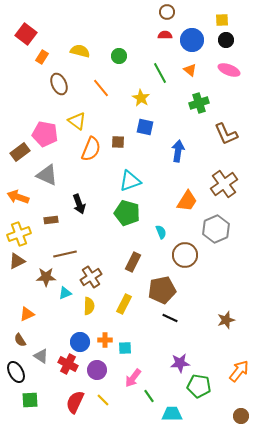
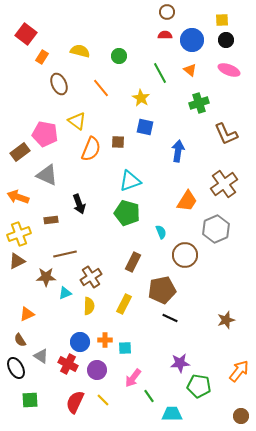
black ellipse at (16, 372): moved 4 px up
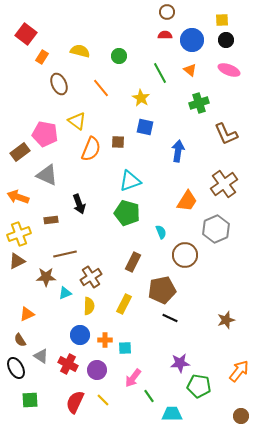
blue circle at (80, 342): moved 7 px up
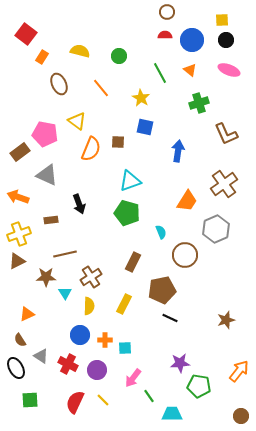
cyan triangle at (65, 293): rotated 40 degrees counterclockwise
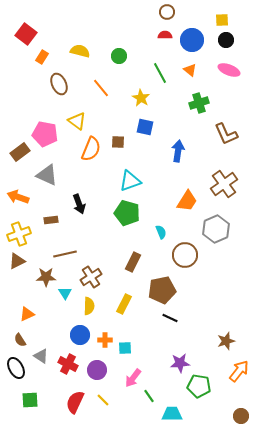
brown star at (226, 320): moved 21 px down
